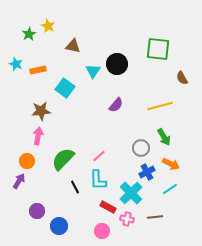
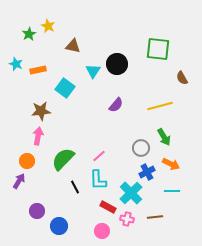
cyan line: moved 2 px right, 2 px down; rotated 35 degrees clockwise
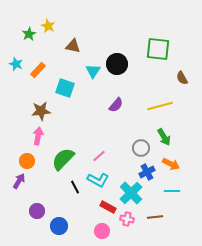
orange rectangle: rotated 35 degrees counterclockwise
cyan square: rotated 18 degrees counterclockwise
cyan L-shape: rotated 60 degrees counterclockwise
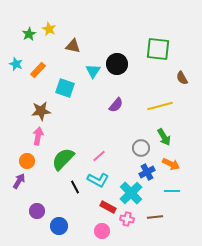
yellow star: moved 1 px right, 3 px down
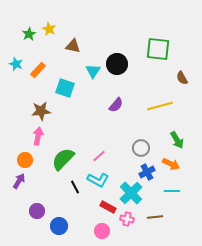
green arrow: moved 13 px right, 3 px down
orange circle: moved 2 px left, 1 px up
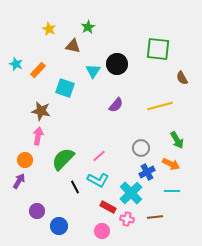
green star: moved 59 px right, 7 px up
brown star: rotated 18 degrees clockwise
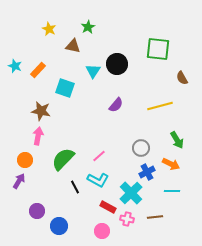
cyan star: moved 1 px left, 2 px down
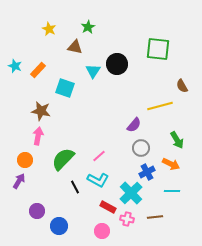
brown triangle: moved 2 px right, 1 px down
brown semicircle: moved 8 px down
purple semicircle: moved 18 px right, 20 px down
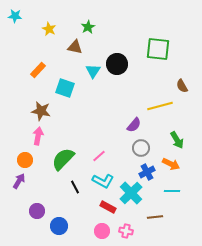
cyan star: moved 50 px up; rotated 16 degrees counterclockwise
cyan L-shape: moved 5 px right, 1 px down
pink cross: moved 1 px left, 12 px down
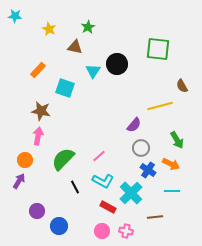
blue cross: moved 1 px right, 2 px up; rotated 28 degrees counterclockwise
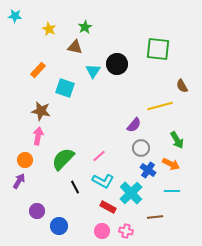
green star: moved 3 px left
